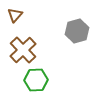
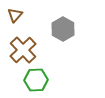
gray hexagon: moved 14 px left, 2 px up; rotated 15 degrees counterclockwise
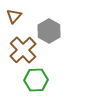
brown triangle: moved 1 px left, 1 px down
gray hexagon: moved 14 px left, 2 px down
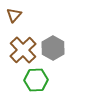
brown triangle: moved 1 px up
gray hexagon: moved 4 px right, 17 px down
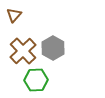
brown cross: moved 1 px down
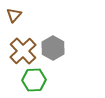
green hexagon: moved 2 px left
